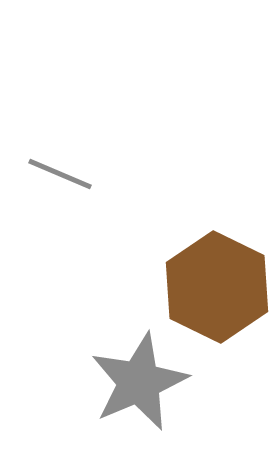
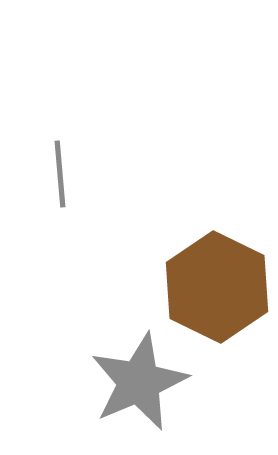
gray line: rotated 62 degrees clockwise
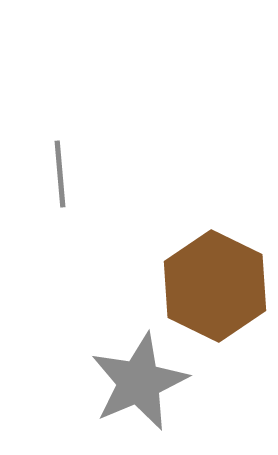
brown hexagon: moved 2 px left, 1 px up
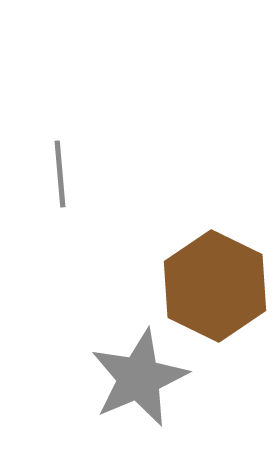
gray star: moved 4 px up
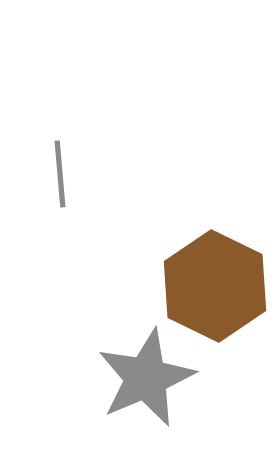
gray star: moved 7 px right
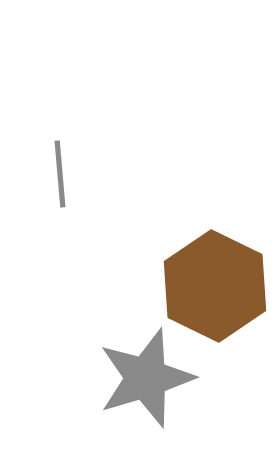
gray star: rotated 6 degrees clockwise
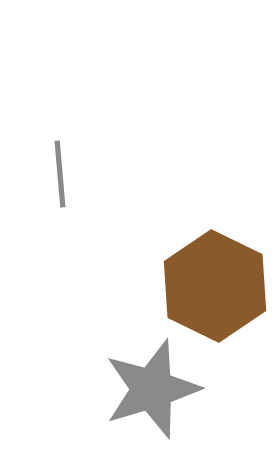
gray star: moved 6 px right, 11 px down
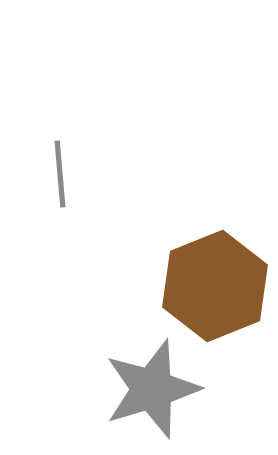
brown hexagon: rotated 12 degrees clockwise
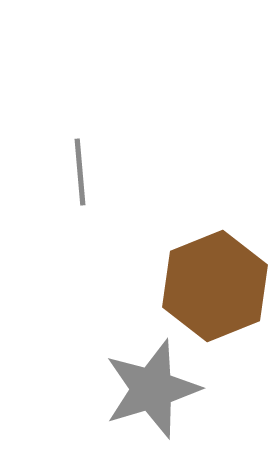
gray line: moved 20 px right, 2 px up
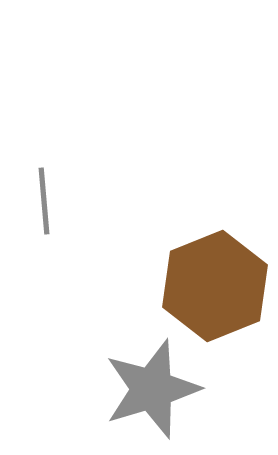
gray line: moved 36 px left, 29 px down
